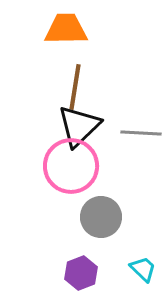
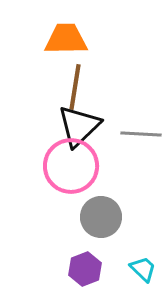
orange trapezoid: moved 10 px down
gray line: moved 1 px down
purple hexagon: moved 4 px right, 4 px up
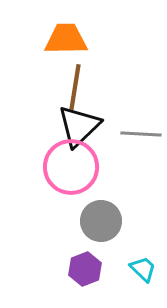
pink circle: moved 1 px down
gray circle: moved 4 px down
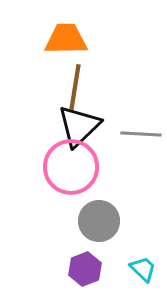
gray circle: moved 2 px left
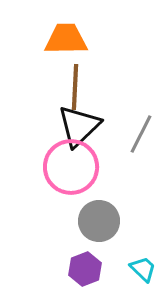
brown line: rotated 6 degrees counterclockwise
gray line: rotated 66 degrees counterclockwise
